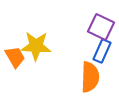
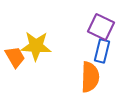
blue rectangle: rotated 10 degrees counterclockwise
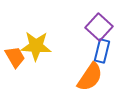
purple square: moved 2 px left; rotated 16 degrees clockwise
orange semicircle: rotated 32 degrees clockwise
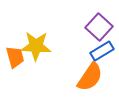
blue rectangle: rotated 45 degrees clockwise
orange trapezoid: rotated 15 degrees clockwise
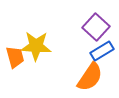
purple square: moved 3 px left
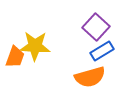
yellow star: moved 1 px left
orange trapezoid: rotated 35 degrees clockwise
orange semicircle: rotated 40 degrees clockwise
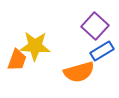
purple square: moved 1 px left, 1 px up
orange trapezoid: moved 2 px right, 3 px down
orange semicircle: moved 11 px left, 5 px up
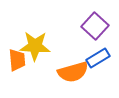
blue rectangle: moved 4 px left, 7 px down
orange trapezoid: rotated 25 degrees counterclockwise
orange semicircle: moved 6 px left
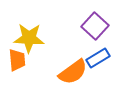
yellow star: moved 6 px left, 8 px up
orange semicircle: rotated 20 degrees counterclockwise
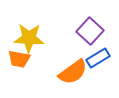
purple square: moved 5 px left, 5 px down
orange trapezoid: moved 2 px right, 1 px up; rotated 105 degrees clockwise
